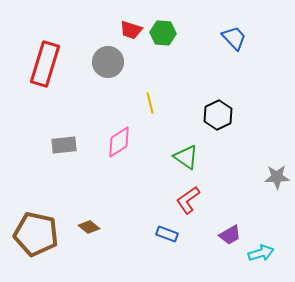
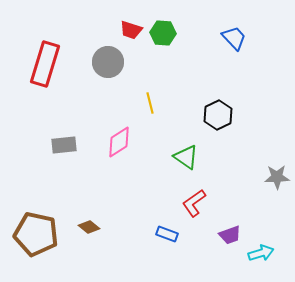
red L-shape: moved 6 px right, 3 px down
purple trapezoid: rotated 10 degrees clockwise
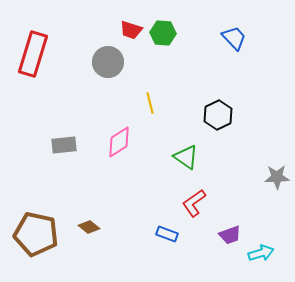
red rectangle: moved 12 px left, 10 px up
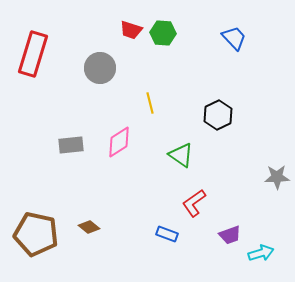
gray circle: moved 8 px left, 6 px down
gray rectangle: moved 7 px right
green triangle: moved 5 px left, 2 px up
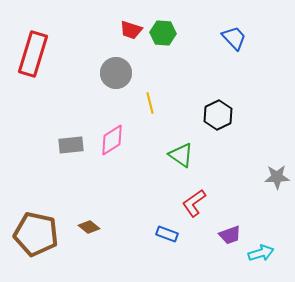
gray circle: moved 16 px right, 5 px down
pink diamond: moved 7 px left, 2 px up
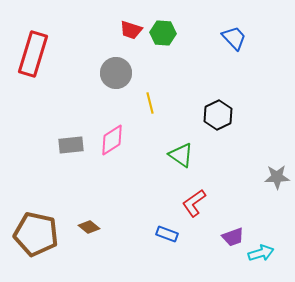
purple trapezoid: moved 3 px right, 2 px down
